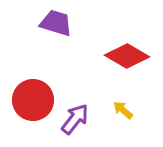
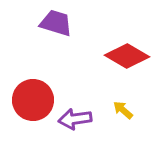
purple arrow: rotated 136 degrees counterclockwise
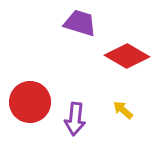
purple trapezoid: moved 24 px right
red circle: moved 3 px left, 2 px down
purple arrow: rotated 76 degrees counterclockwise
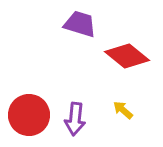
purple trapezoid: moved 1 px down
red diamond: rotated 9 degrees clockwise
red circle: moved 1 px left, 13 px down
